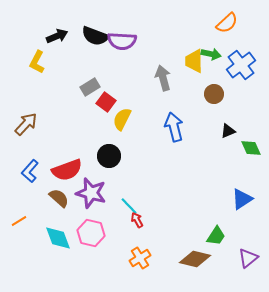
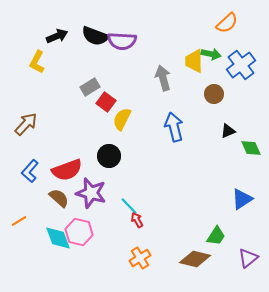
pink hexagon: moved 12 px left, 1 px up
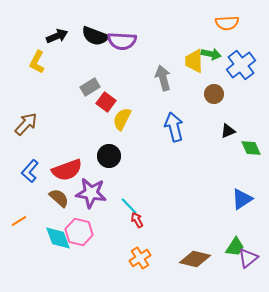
orange semicircle: rotated 40 degrees clockwise
purple star: rotated 8 degrees counterclockwise
green trapezoid: moved 19 px right, 11 px down
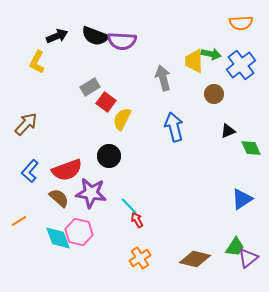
orange semicircle: moved 14 px right
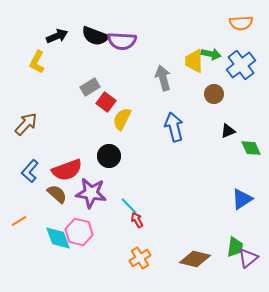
brown semicircle: moved 2 px left, 4 px up
green trapezoid: rotated 25 degrees counterclockwise
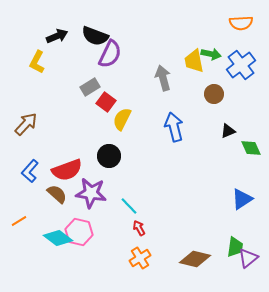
purple semicircle: moved 12 px left, 13 px down; rotated 68 degrees counterclockwise
yellow trapezoid: rotated 10 degrees counterclockwise
red arrow: moved 2 px right, 8 px down
cyan diamond: rotated 32 degrees counterclockwise
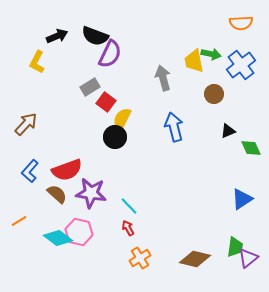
black circle: moved 6 px right, 19 px up
red arrow: moved 11 px left
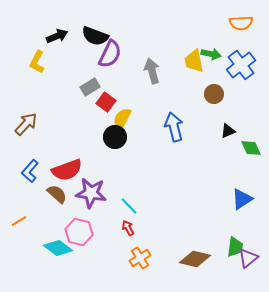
gray arrow: moved 11 px left, 7 px up
cyan diamond: moved 10 px down
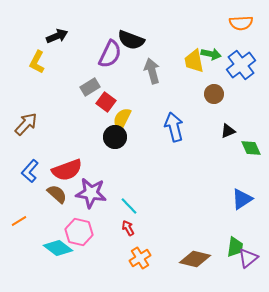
black semicircle: moved 36 px right, 4 px down
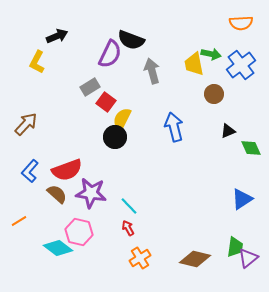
yellow trapezoid: moved 3 px down
